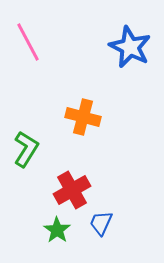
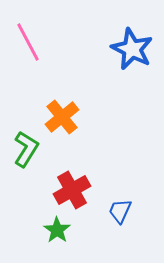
blue star: moved 2 px right, 2 px down
orange cross: moved 21 px left; rotated 36 degrees clockwise
blue trapezoid: moved 19 px right, 12 px up
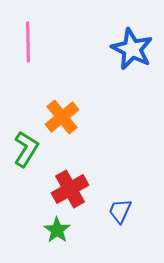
pink line: rotated 27 degrees clockwise
red cross: moved 2 px left, 1 px up
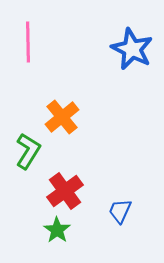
green L-shape: moved 2 px right, 2 px down
red cross: moved 5 px left, 2 px down; rotated 6 degrees counterclockwise
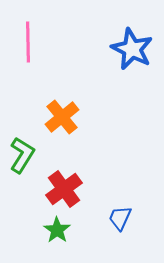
green L-shape: moved 6 px left, 4 px down
red cross: moved 1 px left, 2 px up
blue trapezoid: moved 7 px down
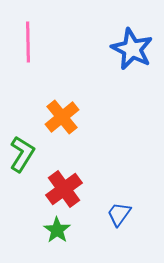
green L-shape: moved 1 px up
blue trapezoid: moved 1 px left, 4 px up; rotated 12 degrees clockwise
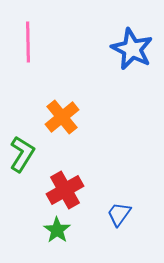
red cross: moved 1 px right, 1 px down; rotated 6 degrees clockwise
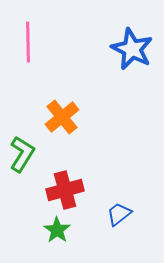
red cross: rotated 15 degrees clockwise
blue trapezoid: rotated 16 degrees clockwise
